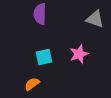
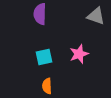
gray triangle: moved 1 px right, 3 px up
orange semicircle: moved 15 px right, 2 px down; rotated 56 degrees counterclockwise
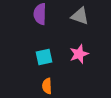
gray triangle: moved 16 px left
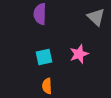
gray triangle: moved 16 px right, 1 px down; rotated 24 degrees clockwise
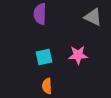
gray triangle: moved 3 px left; rotated 18 degrees counterclockwise
pink star: moved 1 px left, 1 px down; rotated 18 degrees clockwise
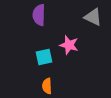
purple semicircle: moved 1 px left, 1 px down
pink star: moved 9 px left, 10 px up; rotated 18 degrees clockwise
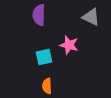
gray triangle: moved 2 px left
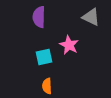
purple semicircle: moved 2 px down
pink star: rotated 12 degrees clockwise
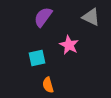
purple semicircle: moved 4 px right; rotated 35 degrees clockwise
cyan square: moved 7 px left, 1 px down
orange semicircle: moved 1 px right, 1 px up; rotated 14 degrees counterclockwise
